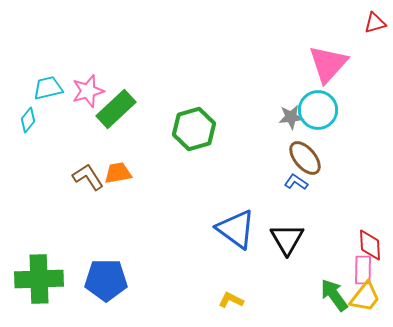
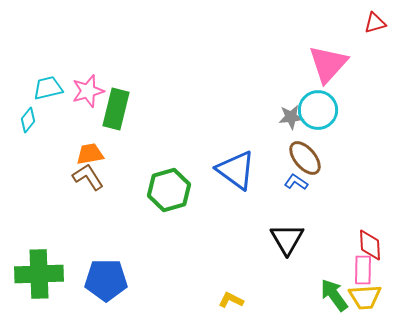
green rectangle: rotated 33 degrees counterclockwise
green hexagon: moved 25 px left, 61 px down
orange trapezoid: moved 28 px left, 19 px up
blue triangle: moved 59 px up
green cross: moved 5 px up
yellow trapezoid: rotated 48 degrees clockwise
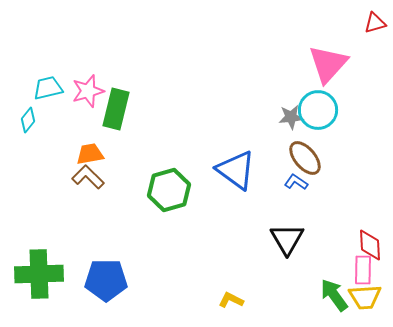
brown L-shape: rotated 12 degrees counterclockwise
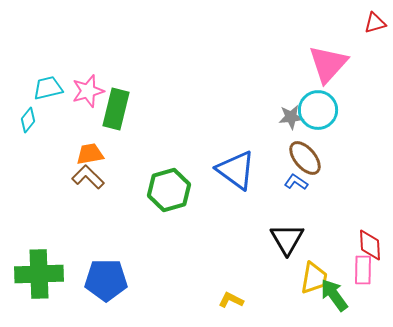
yellow trapezoid: moved 51 px left, 19 px up; rotated 76 degrees counterclockwise
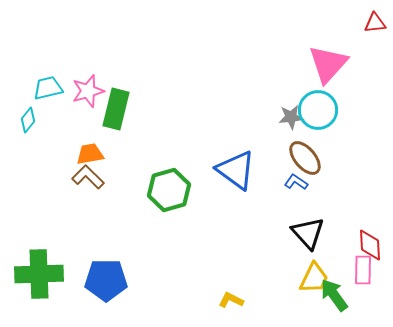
red triangle: rotated 10 degrees clockwise
black triangle: moved 21 px right, 6 px up; rotated 12 degrees counterclockwise
yellow trapezoid: rotated 16 degrees clockwise
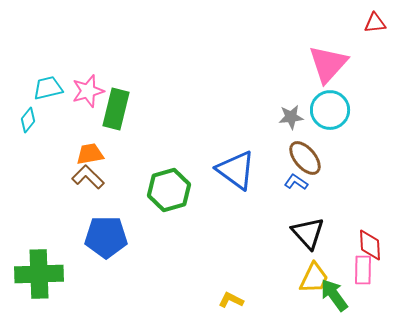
cyan circle: moved 12 px right
blue pentagon: moved 43 px up
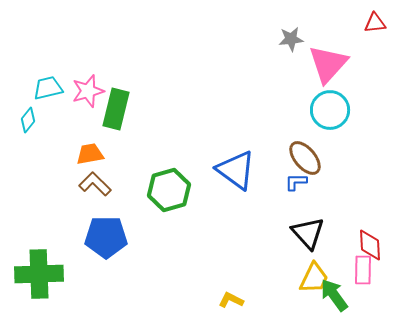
gray star: moved 78 px up
brown L-shape: moved 7 px right, 7 px down
blue L-shape: rotated 35 degrees counterclockwise
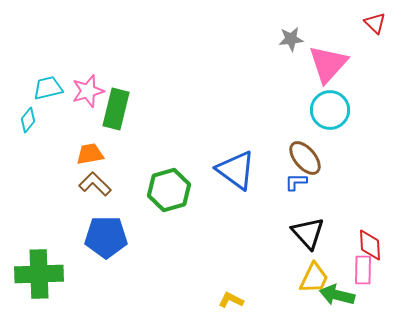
red triangle: rotated 50 degrees clockwise
green arrow: moved 3 px right; rotated 40 degrees counterclockwise
